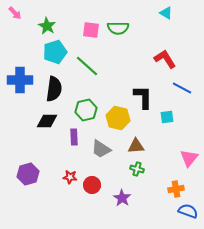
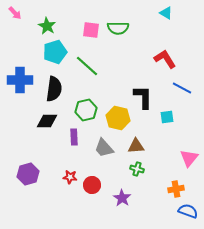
gray trapezoid: moved 3 px right, 1 px up; rotated 15 degrees clockwise
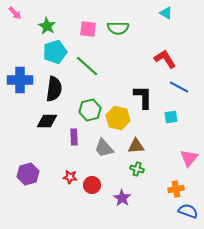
pink square: moved 3 px left, 1 px up
blue line: moved 3 px left, 1 px up
green hexagon: moved 4 px right
cyan square: moved 4 px right
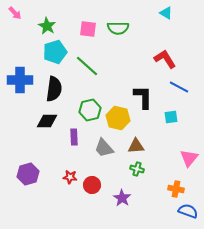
orange cross: rotated 21 degrees clockwise
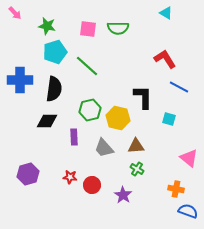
green star: rotated 18 degrees counterclockwise
cyan square: moved 2 px left, 2 px down; rotated 24 degrees clockwise
pink triangle: rotated 30 degrees counterclockwise
green cross: rotated 16 degrees clockwise
purple star: moved 1 px right, 3 px up
